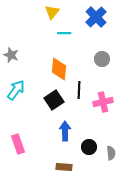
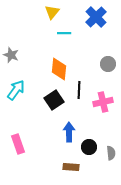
gray circle: moved 6 px right, 5 px down
blue arrow: moved 4 px right, 1 px down
brown rectangle: moved 7 px right
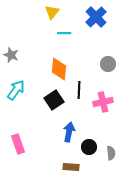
blue arrow: rotated 12 degrees clockwise
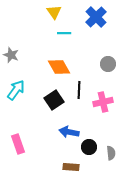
yellow triangle: moved 2 px right; rotated 14 degrees counterclockwise
orange diamond: moved 2 px up; rotated 35 degrees counterclockwise
blue arrow: rotated 90 degrees counterclockwise
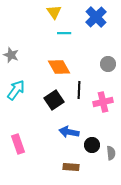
black circle: moved 3 px right, 2 px up
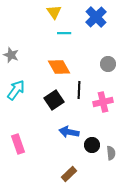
brown rectangle: moved 2 px left, 7 px down; rotated 49 degrees counterclockwise
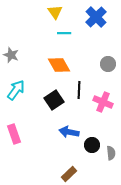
yellow triangle: moved 1 px right
orange diamond: moved 2 px up
pink cross: rotated 36 degrees clockwise
pink rectangle: moved 4 px left, 10 px up
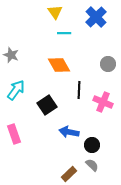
black square: moved 7 px left, 5 px down
gray semicircle: moved 19 px left, 12 px down; rotated 40 degrees counterclockwise
